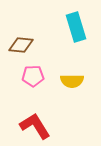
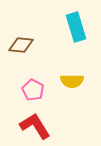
pink pentagon: moved 14 px down; rotated 30 degrees clockwise
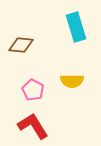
red L-shape: moved 2 px left
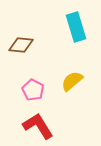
yellow semicircle: rotated 140 degrees clockwise
red L-shape: moved 5 px right
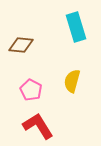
yellow semicircle: rotated 35 degrees counterclockwise
pink pentagon: moved 2 px left
